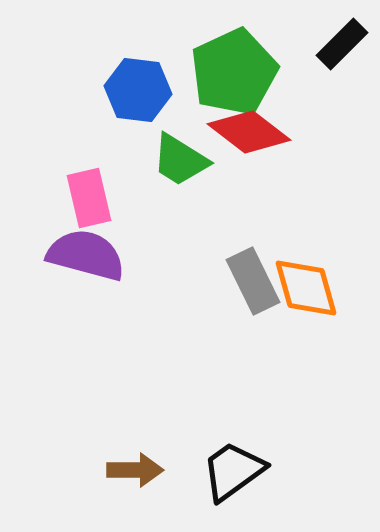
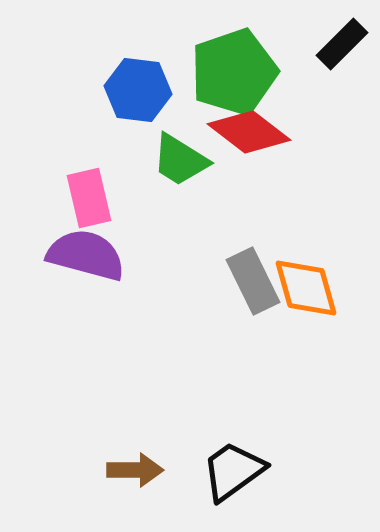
green pentagon: rotated 6 degrees clockwise
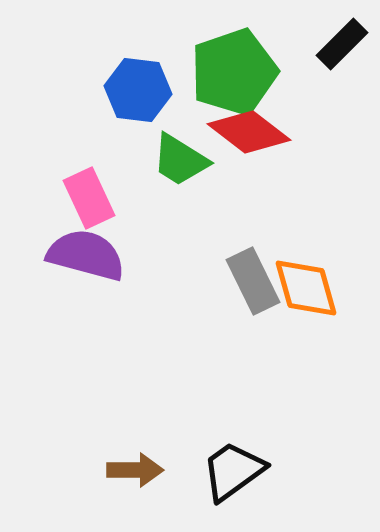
pink rectangle: rotated 12 degrees counterclockwise
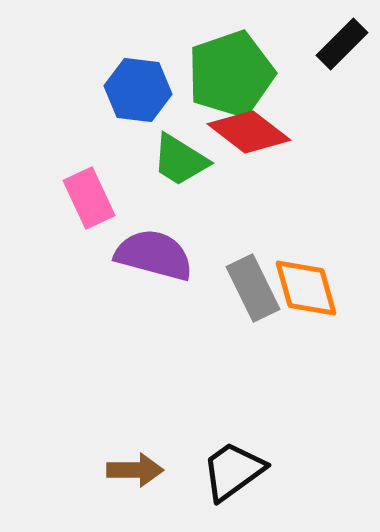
green pentagon: moved 3 px left, 2 px down
purple semicircle: moved 68 px right
gray rectangle: moved 7 px down
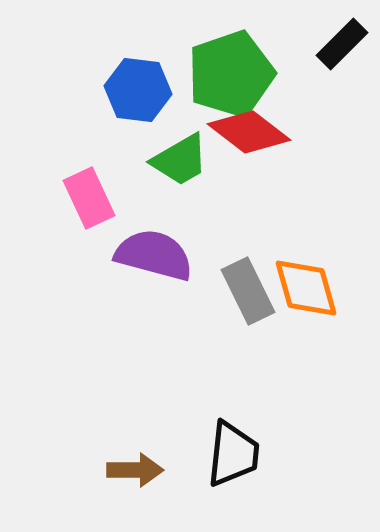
green trapezoid: rotated 62 degrees counterclockwise
gray rectangle: moved 5 px left, 3 px down
black trapezoid: moved 17 px up; rotated 132 degrees clockwise
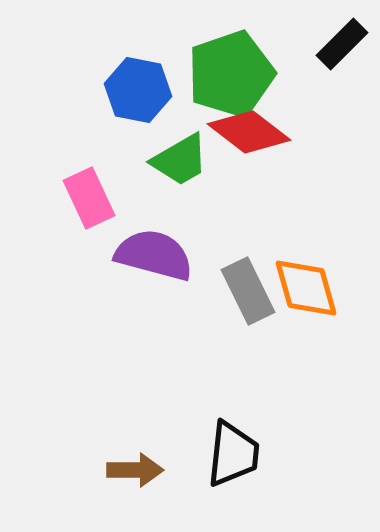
blue hexagon: rotated 4 degrees clockwise
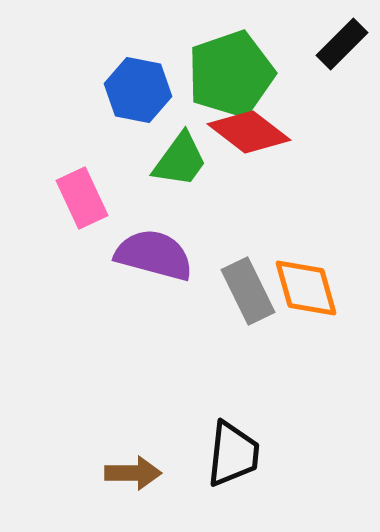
green trapezoid: rotated 24 degrees counterclockwise
pink rectangle: moved 7 px left
brown arrow: moved 2 px left, 3 px down
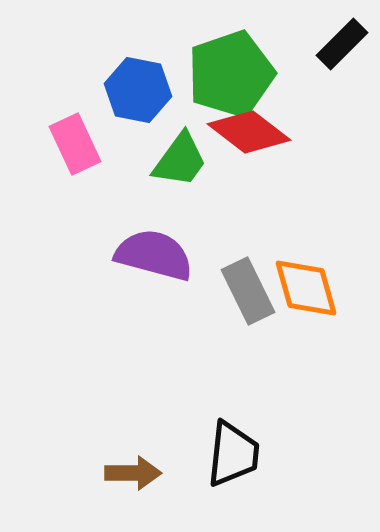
pink rectangle: moved 7 px left, 54 px up
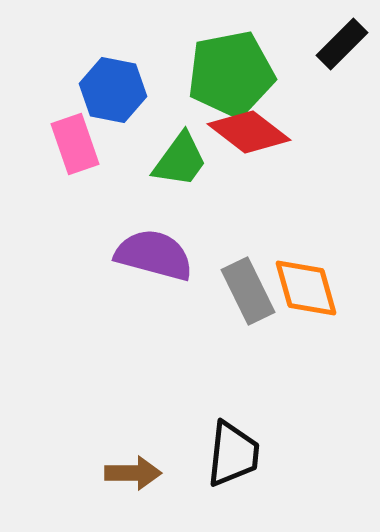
green pentagon: rotated 8 degrees clockwise
blue hexagon: moved 25 px left
pink rectangle: rotated 6 degrees clockwise
